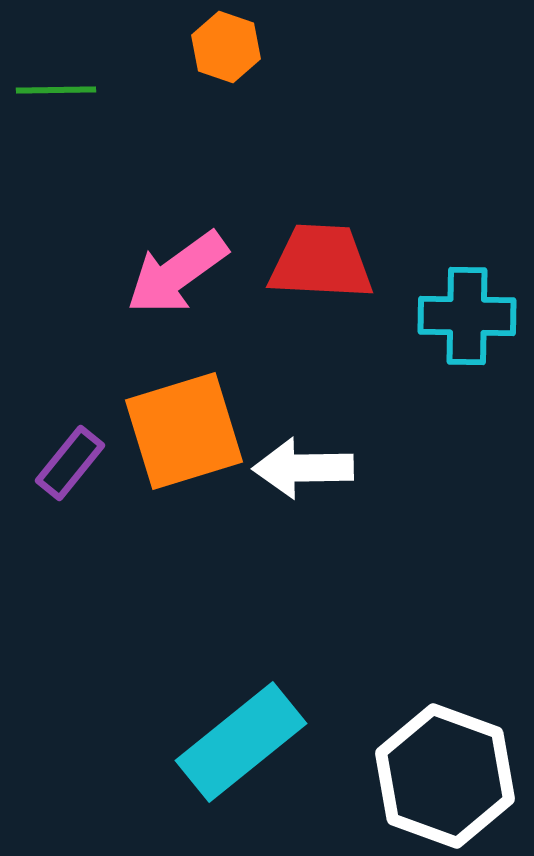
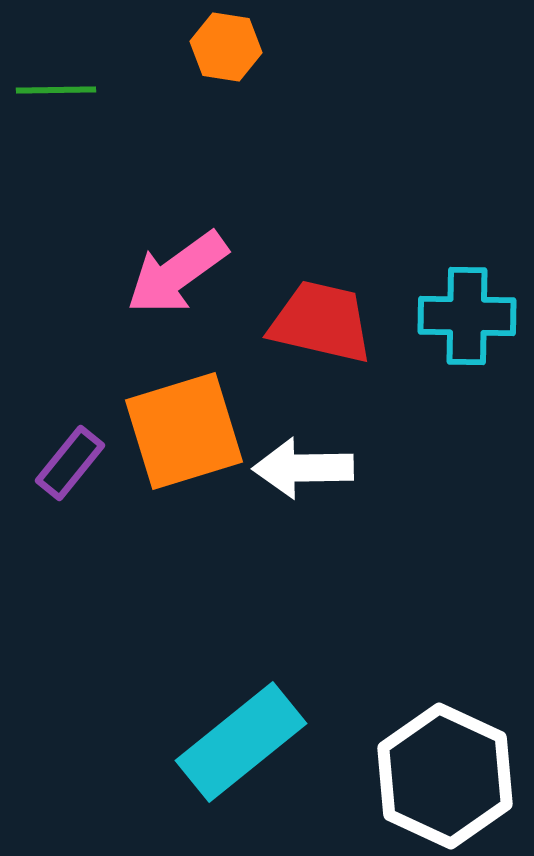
orange hexagon: rotated 10 degrees counterclockwise
red trapezoid: moved 60 px down; rotated 10 degrees clockwise
white hexagon: rotated 5 degrees clockwise
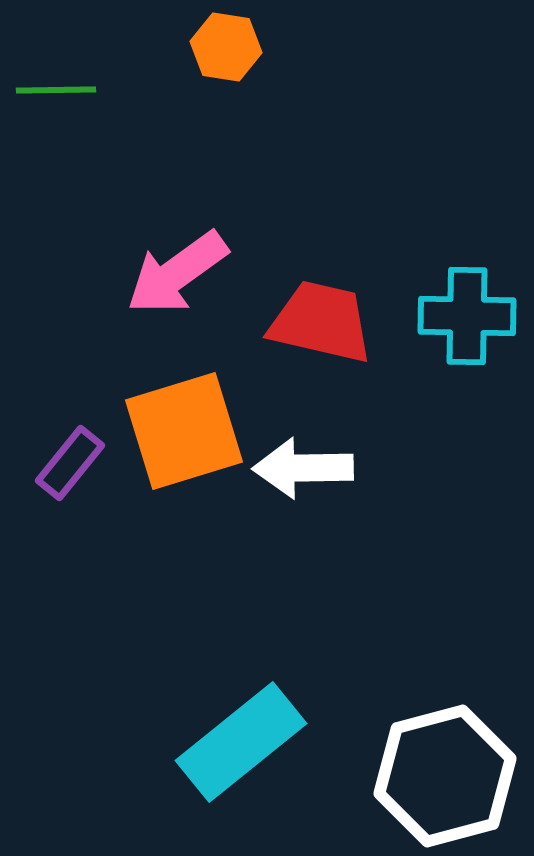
white hexagon: rotated 20 degrees clockwise
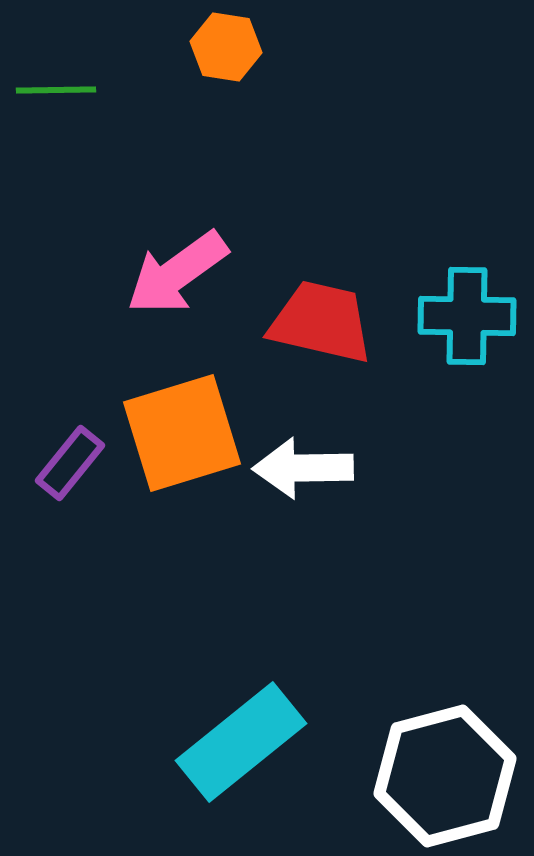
orange square: moved 2 px left, 2 px down
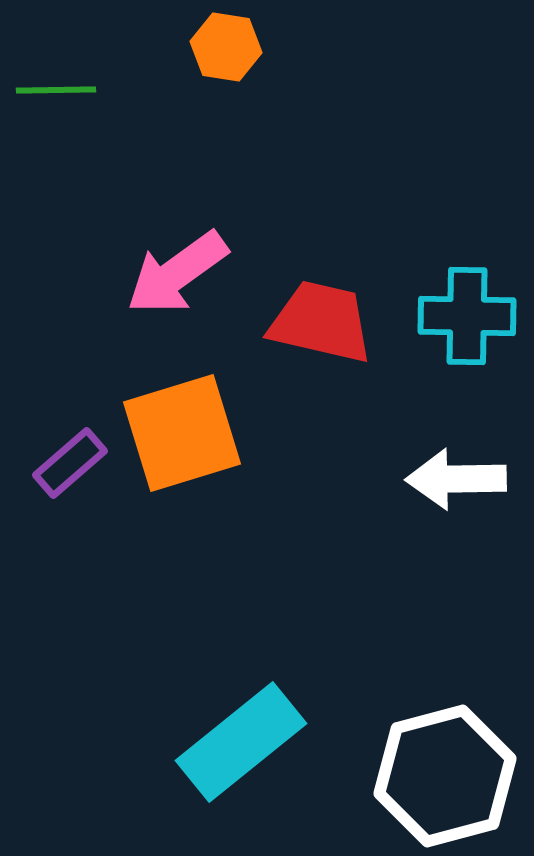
purple rectangle: rotated 10 degrees clockwise
white arrow: moved 153 px right, 11 px down
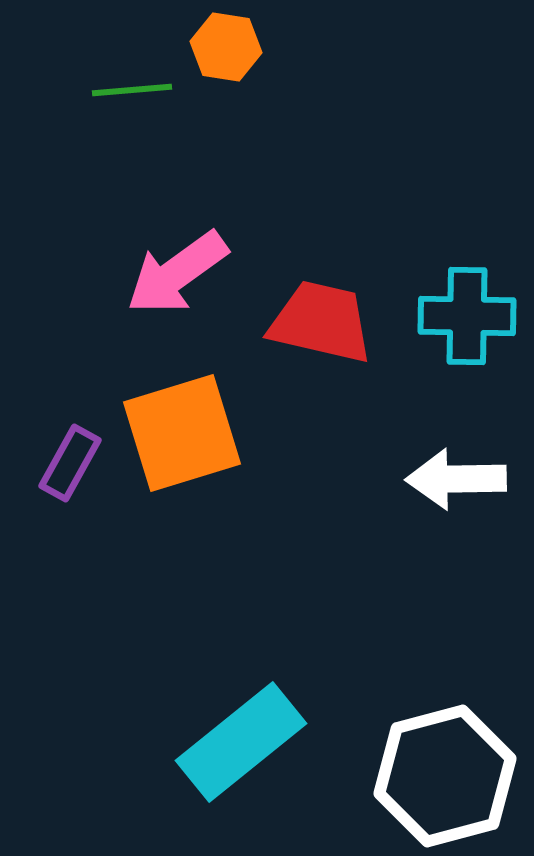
green line: moved 76 px right; rotated 4 degrees counterclockwise
purple rectangle: rotated 20 degrees counterclockwise
